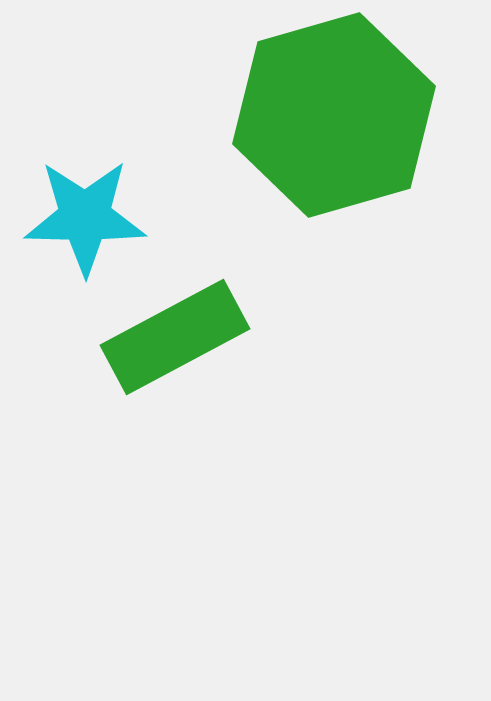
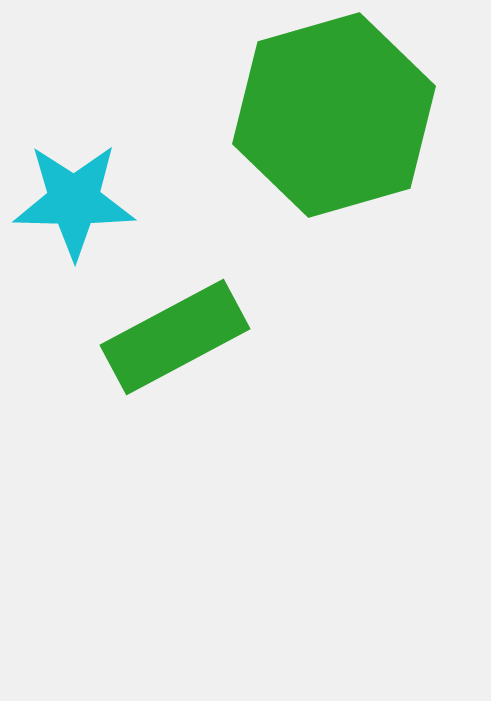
cyan star: moved 11 px left, 16 px up
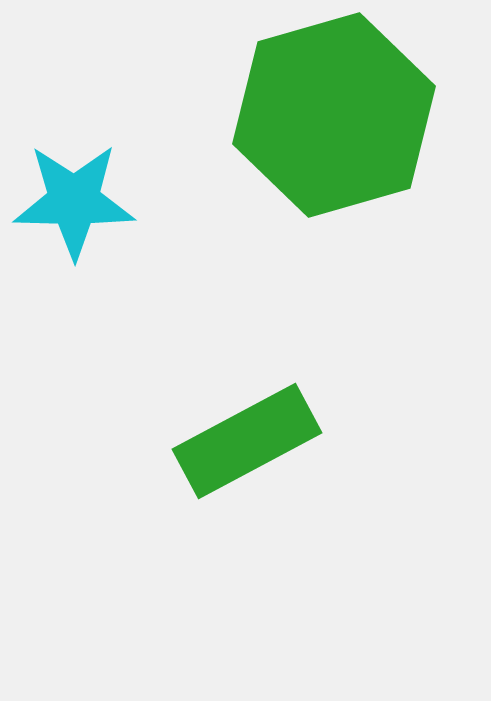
green rectangle: moved 72 px right, 104 px down
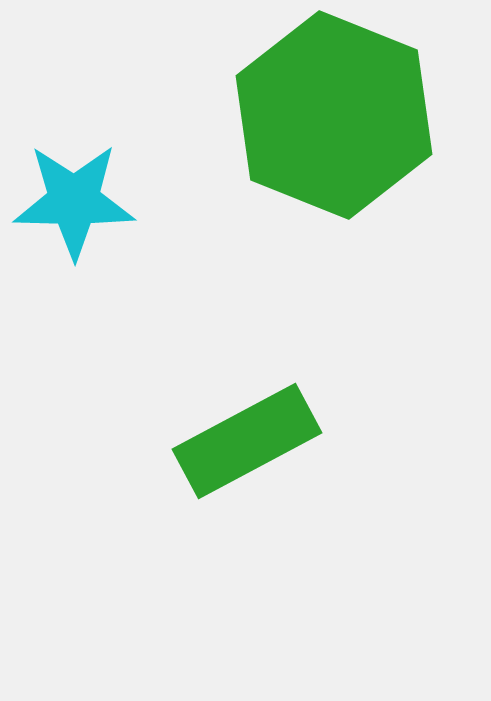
green hexagon: rotated 22 degrees counterclockwise
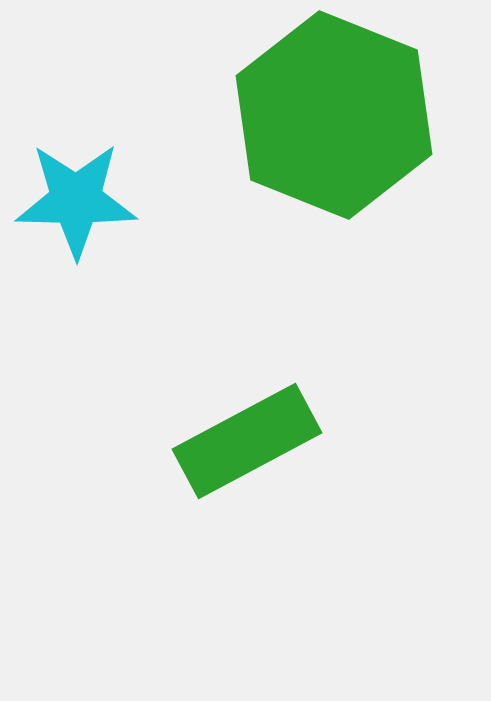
cyan star: moved 2 px right, 1 px up
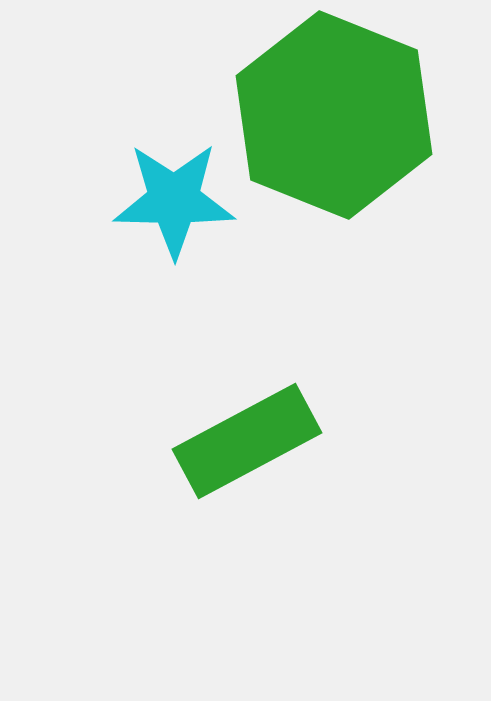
cyan star: moved 98 px right
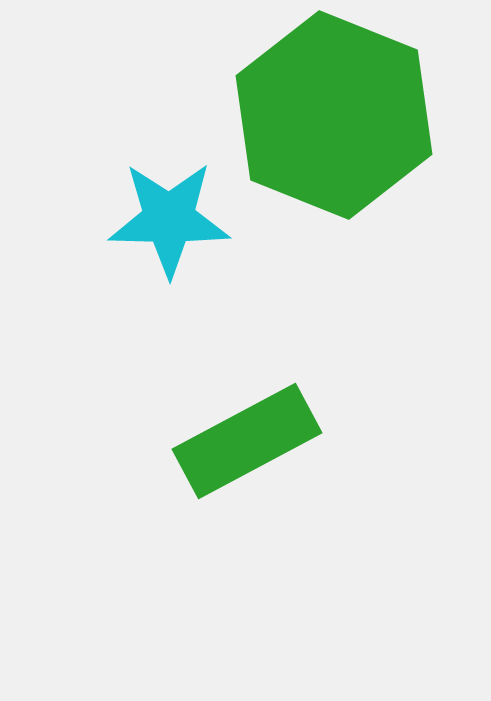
cyan star: moved 5 px left, 19 px down
